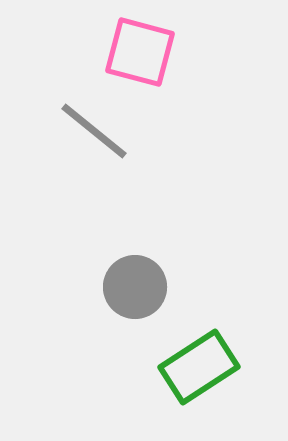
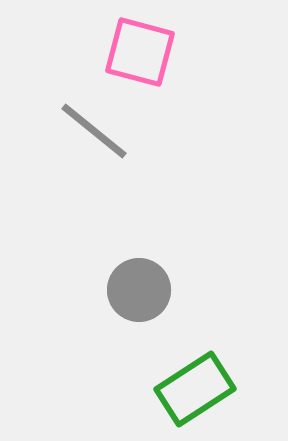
gray circle: moved 4 px right, 3 px down
green rectangle: moved 4 px left, 22 px down
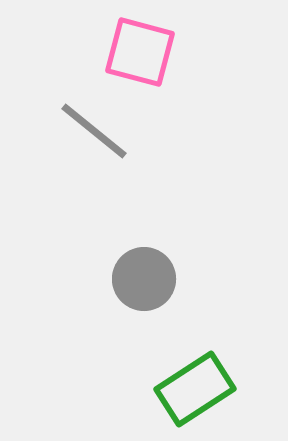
gray circle: moved 5 px right, 11 px up
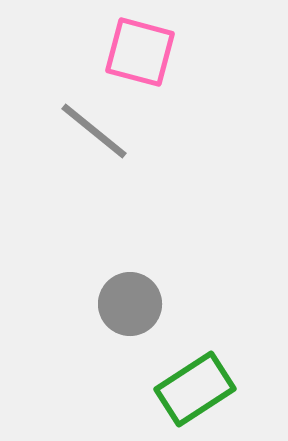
gray circle: moved 14 px left, 25 px down
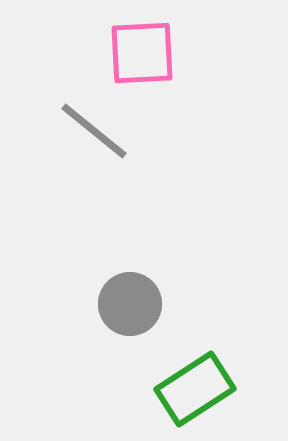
pink square: moved 2 px right, 1 px down; rotated 18 degrees counterclockwise
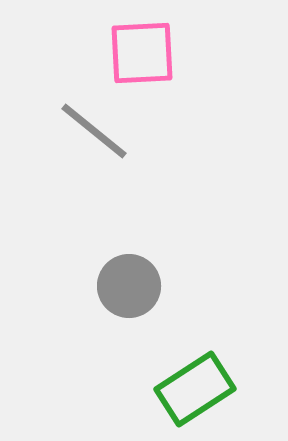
gray circle: moved 1 px left, 18 px up
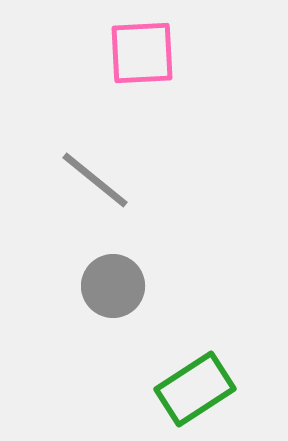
gray line: moved 1 px right, 49 px down
gray circle: moved 16 px left
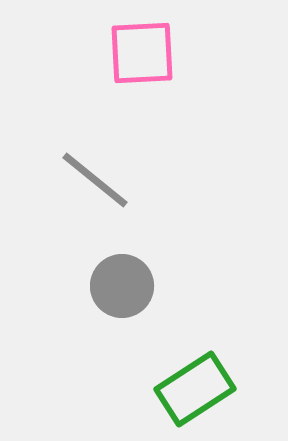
gray circle: moved 9 px right
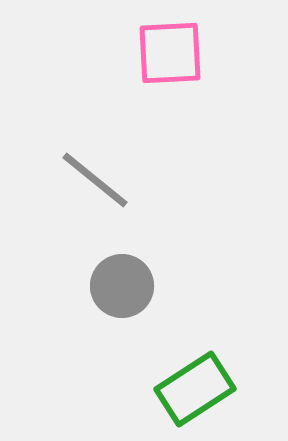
pink square: moved 28 px right
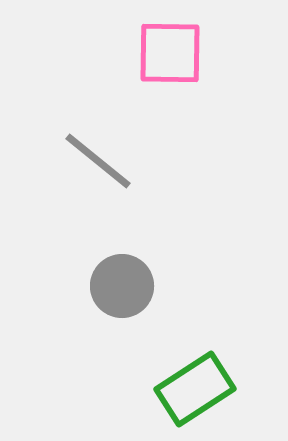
pink square: rotated 4 degrees clockwise
gray line: moved 3 px right, 19 px up
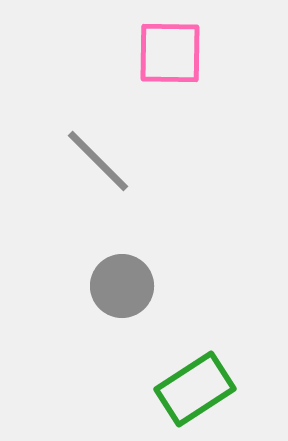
gray line: rotated 6 degrees clockwise
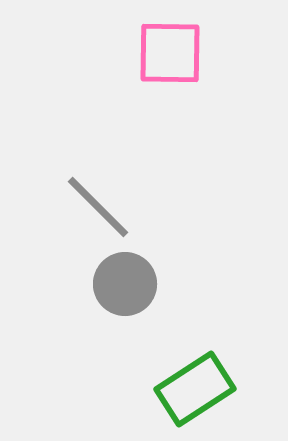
gray line: moved 46 px down
gray circle: moved 3 px right, 2 px up
